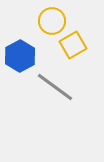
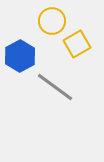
yellow square: moved 4 px right, 1 px up
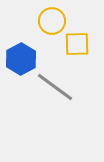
yellow square: rotated 28 degrees clockwise
blue hexagon: moved 1 px right, 3 px down
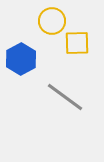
yellow square: moved 1 px up
gray line: moved 10 px right, 10 px down
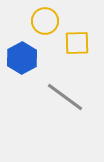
yellow circle: moved 7 px left
blue hexagon: moved 1 px right, 1 px up
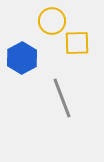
yellow circle: moved 7 px right
gray line: moved 3 px left, 1 px down; rotated 33 degrees clockwise
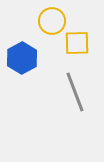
gray line: moved 13 px right, 6 px up
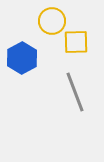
yellow square: moved 1 px left, 1 px up
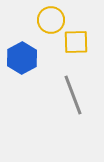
yellow circle: moved 1 px left, 1 px up
gray line: moved 2 px left, 3 px down
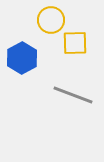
yellow square: moved 1 px left, 1 px down
gray line: rotated 48 degrees counterclockwise
